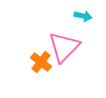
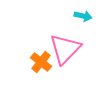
pink triangle: moved 1 px right, 2 px down
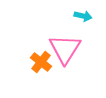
pink triangle: rotated 12 degrees counterclockwise
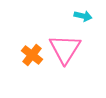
orange cross: moved 9 px left, 7 px up
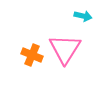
orange cross: rotated 15 degrees counterclockwise
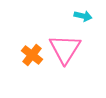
orange cross: rotated 15 degrees clockwise
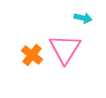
cyan arrow: moved 2 px down
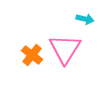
cyan arrow: moved 2 px right, 1 px down
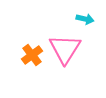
orange cross: rotated 15 degrees clockwise
